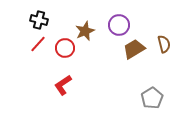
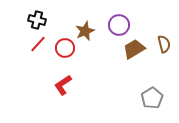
black cross: moved 2 px left
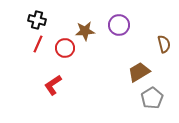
brown star: rotated 18 degrees clockwise
red line: rotated 18 degrees counterclockwise
brown trapezoid: moved 5 px right, 23 px down
red L-shape: moved 10 px left
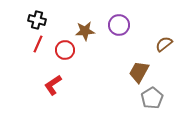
brown semicircle: rotated 114 degrees counterclockwise
red circle: moved 2 px down
brown trapezoid: rotated 30 degrees counterclockwise
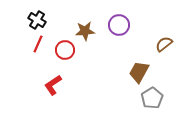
black cross: rotated 18 degrees clockwise
